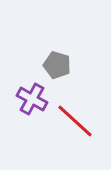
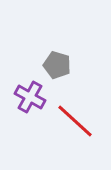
purple cross: moved 2 px left, 2 px up
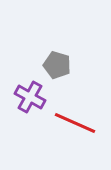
red line: moved 2 px down; rotated 18 degrees counterclockwise
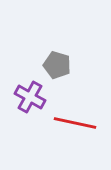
red line: rotated 12 degrees counterclockwise
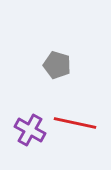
purple cross: moved 33 px down
